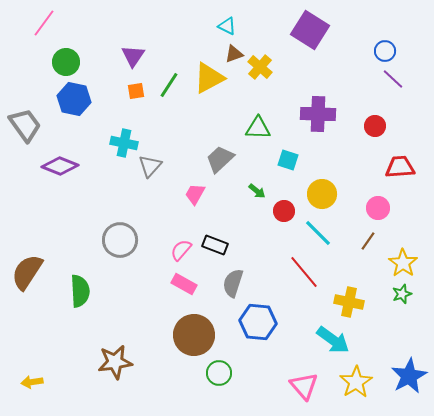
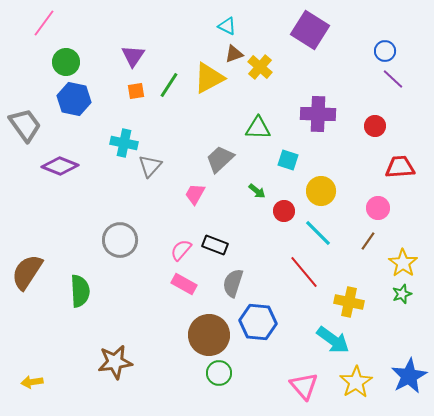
yellow circle at (322, 194): moved 1 px left, 3 px up
brown circle at (194, 335): moved 15 px right
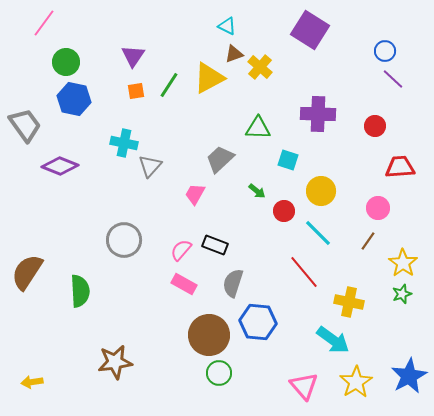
gray circle at (120, 240): moved 4 px right
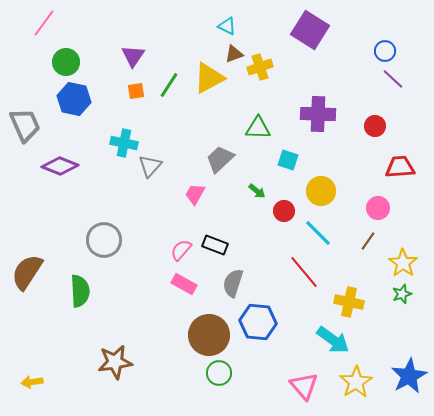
yellow cross at (260, 67): rotated 30 degrees clockwise
gray trapezoid at (25, 125): rotated 12 degrees clockwise
gray circle at (124, 240): moved 20 px left
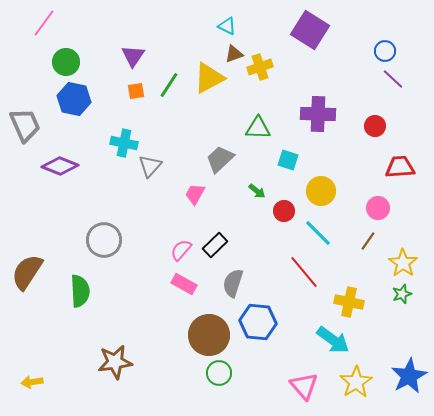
black rectangle at (215, 245): rotated 65 degrees counterclockwise
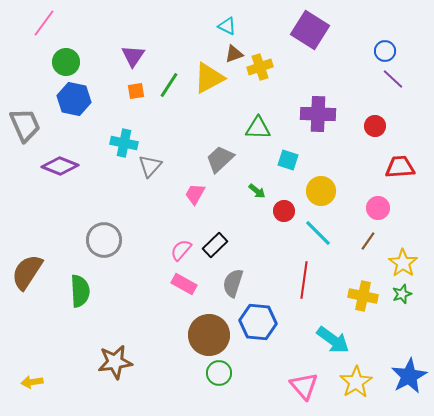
red line at (304, 272): moved 8 px down; rotated 48 degrees clockwise
yellow cross at (349, 302): moved 14 px right, 6 px up
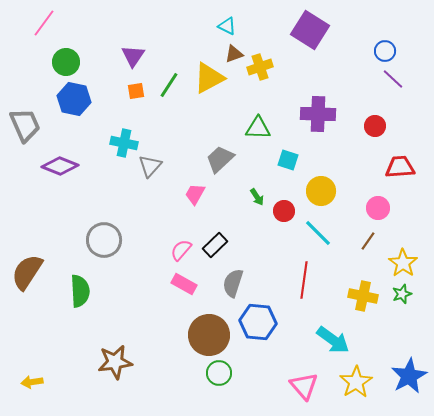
green arrow at (257, 191): moved 6 px down; rotated 18 degrees clockwise
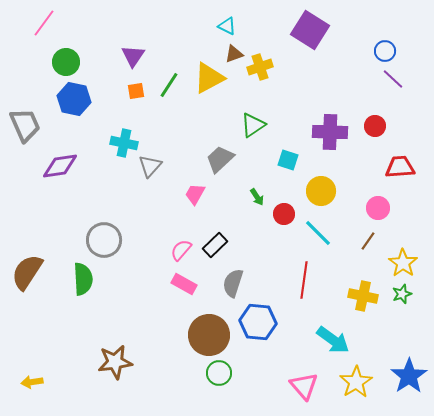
purple cross at (318, 114): moved 12 px right, 18 px down
green triangle at (258, 128): moved 5 px left, 3 px up; rotated 36 degrees counterclockwise
purple diamond at (60, 166): rotated 30 degrees counterclockwise
red circle at (284, 211): moved 3 px down
green semicircle at (80, 291): moved 3 px right, 12 px up
blue star at (409, 376): rotated 6 degrees counterclockwise
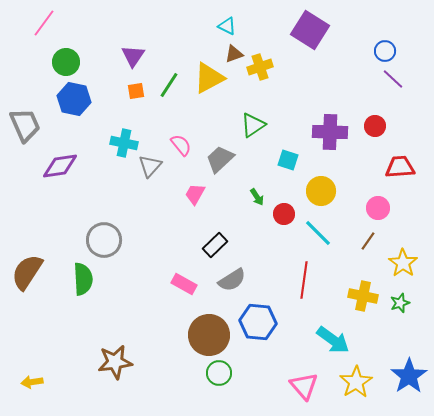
pink semicircle at (181, 250): moved 105 px up; rotated 100 degrees clockwise
gray semicircle at (233, 283): moved 1 px left, 3 px up; rotated 140 degrees counterclockwise
green star at (402, 294): moved 2 px left, 9 px down
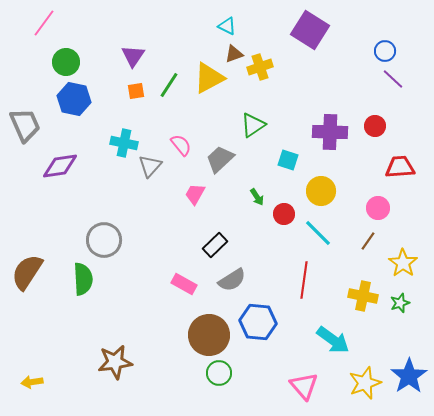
yellow star at (356, 382): moved 9 px right, 1 px down; rotated 12 degrees clockwise
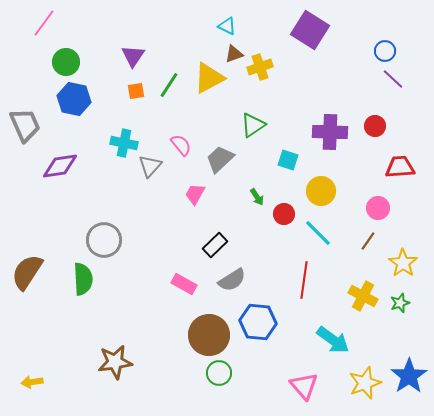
yellow cross at (363, 296): rotated 16 degrees clockwise
